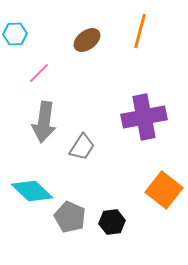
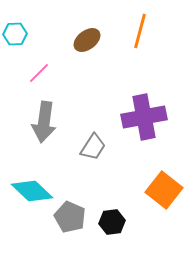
gray trapezoid: moved 11 px right
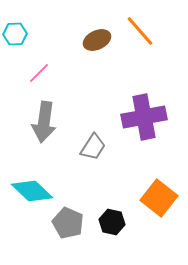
orange line: rotated 56 degrees counterclockwise
brown ellipse: moved 10 px right; rotated 12 degrees clockwise
orange square: moved 5 px left, 8 px down
gray pentagon: moved 2 px left, 6 px down
black hexagon: rotated 20 degrees clockwise
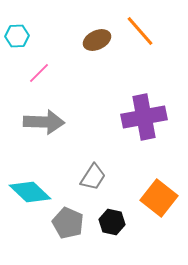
cyan hexagon: moved 2 px right, 2 px down
gray arrow: rotated 96 degrees counterclockwise
gray trapezoid: moved 30 px down
cyan diamond: moved 2 px left, 1 px down
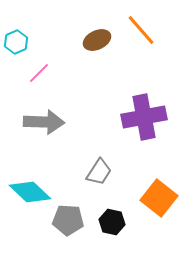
orange line: moved 1 px right, 1 px up
cyan hexagon: moved 1 px left, 6 px down; rotated 20 degrees counterclockwise
gray trapezoid: moved 6 px right, 5 px up
gray pentagon: moved 3 px up; rotated 20 degrees counterclockwise
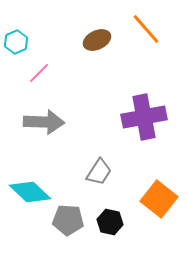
orange line: moved 5 px right, 1 px up
orange square: moved 1 px down
black hexagon: moved 2 px left
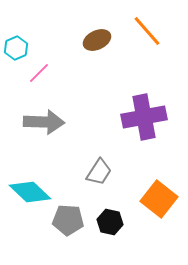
orange line: moved 1 px right, 2 px down
cyan hexagon: moved 6 px down
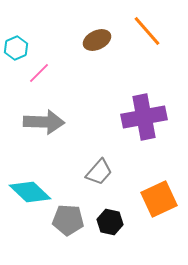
gray trapezoid: rotated 8 degrees clockwise
orange square: rotated 27 degrees clockwise
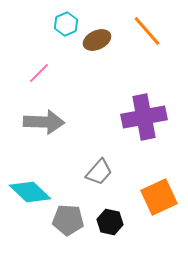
cyan hexagon: moved 50 px right, 24 px up
orange square: moved 2 px up
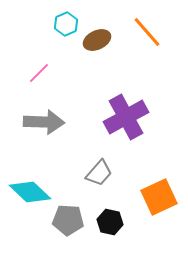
orange line: moved 1 px down
purple cross: moved 18 px left; rotated 18 degrees counterclockwise
gray trapezoid: moved 1 px down
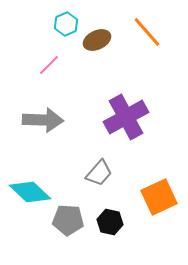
pink line: moved 10 px right, 8 px up
gray arrow: moved 1 px left, 2 px up
